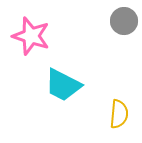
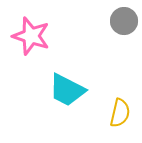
cyan trapezoid: moved 4 px right, 5 px down
yellow semicircle: moved 1 px right, 1 px up; rotated 8 degrees clockwise
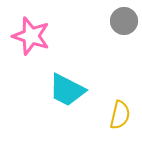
yellow semicircle: moved 2 px down
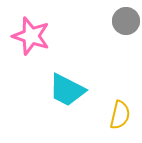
gray circle: moved 2 px right
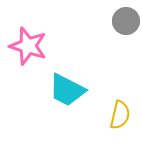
pink star: moved 3 px left, 10 px down
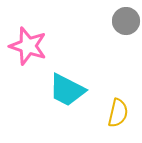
yellow semicircle: moved 2 px left, 2 px up
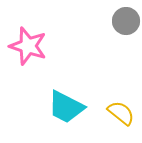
cyan trapezoid: moved 1 px left, 17 px down
yellow semicircle: moved 3 px right; rotated 64 degrees counterclockwise
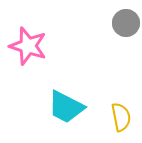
gray circle: moved 2 px down
yellow semicircle: moved 4 px down; rotated 40 degrees clockwise
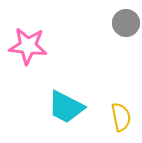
pink star: rotated 12 degrees counterclockwise
